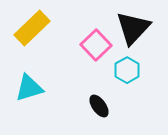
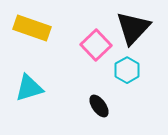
yellow rectangle: rotated 63 degrees clockwise
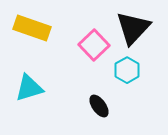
pink square: moved 2 px left
